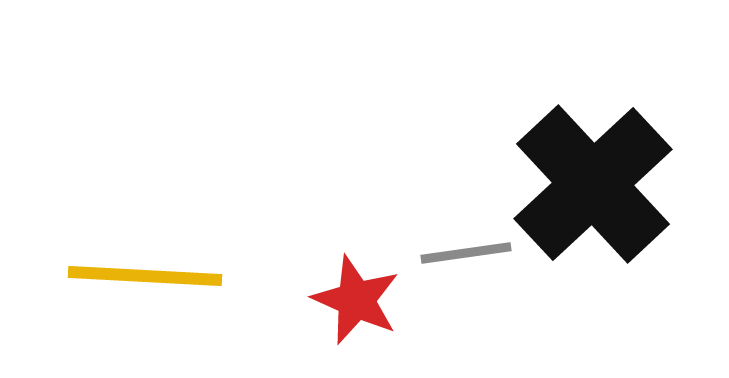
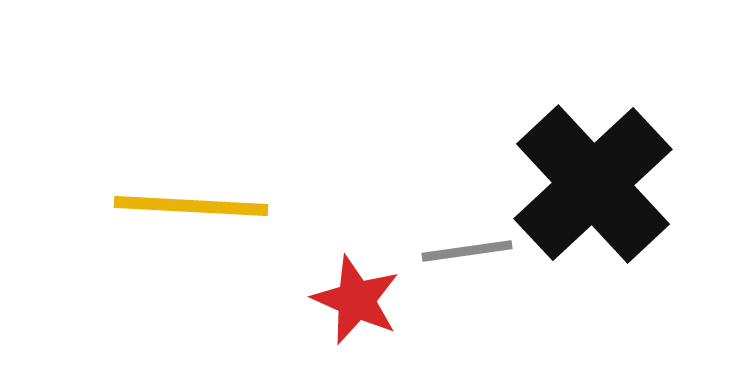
gray line: moved 1 px right, 2 px up
yellow line: moved 46 px right, 70 px up
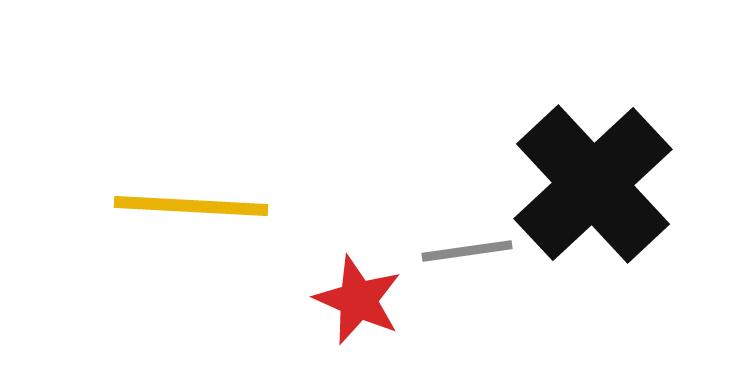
red star: moved 2 px right
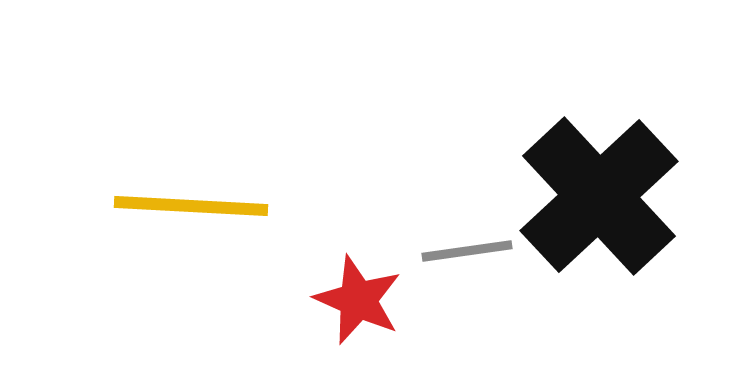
black cross: moved 6 px right, 12 px down
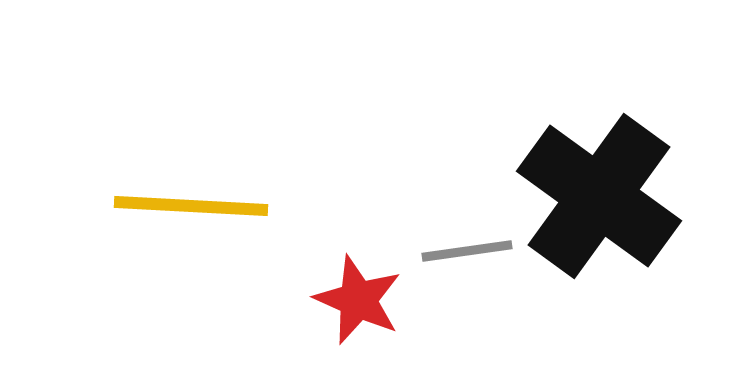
black cross: rotated 11 degrees counterclockwise
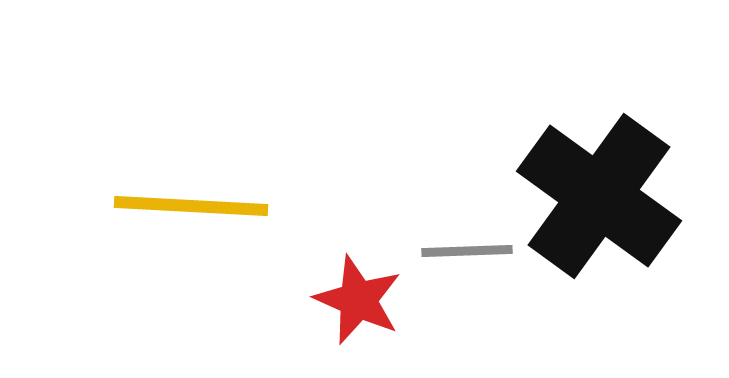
gray line: rotated 6 degrees clockwise
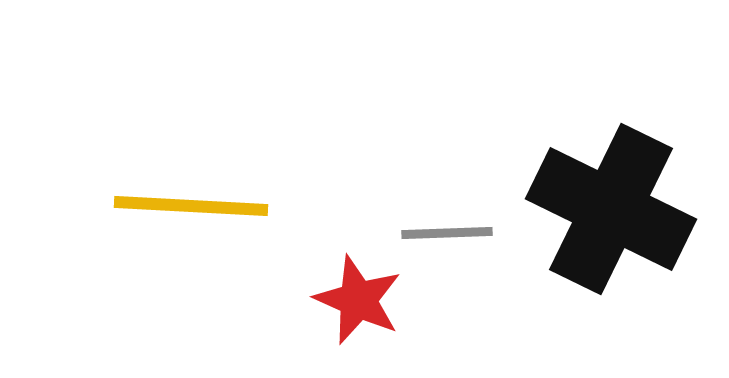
black cross: moved 12 px right, 13 px down; rotated 10 degrees counterclockwise
gray line: moved 20 px left, 18 px up
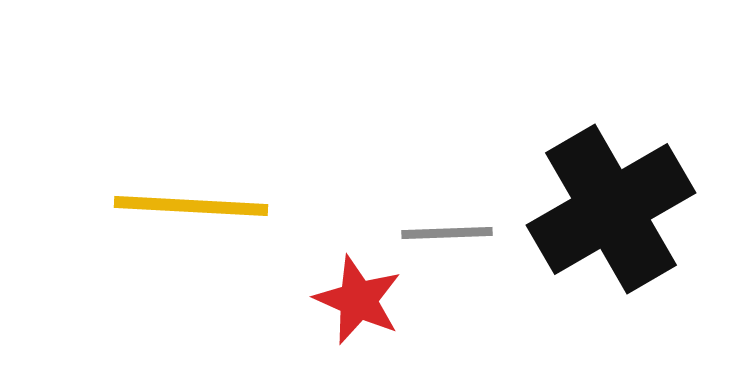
black cross: rotated 34 degrees clockwise
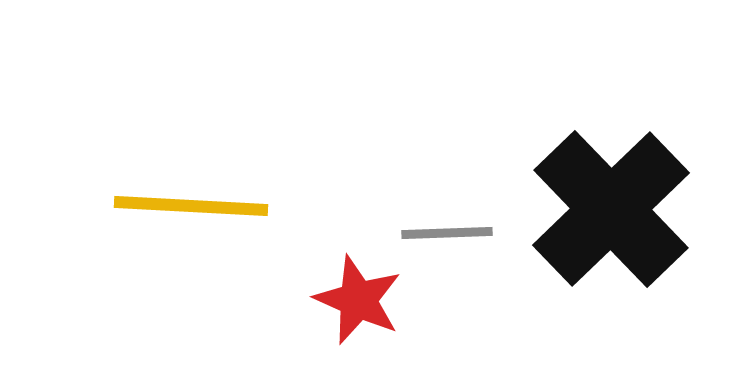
black cross: rotated 14 degrees counterclockwise
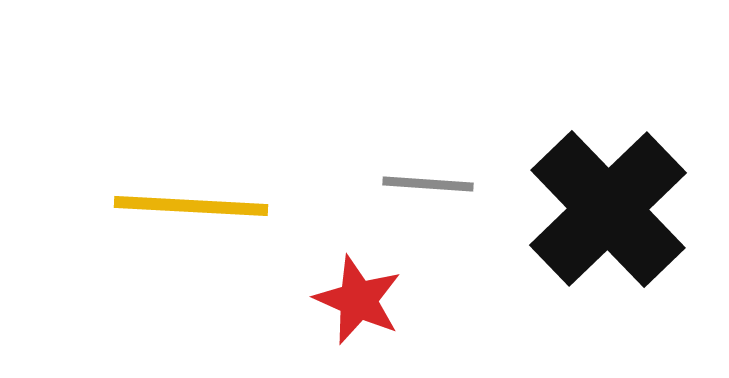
black cross: moved 3 px left
gray line: moved 19 px left, 49 px up; rotated 6 degrees clockwise
